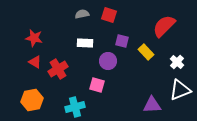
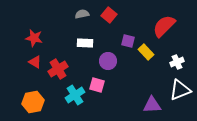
red square: rotated 21 degrees clockwise
purple square: moved 6 px right
white cross: rotated 24 degrees clockwise
orange hexagon: moved 1 px right, 2 px down
cyan cross: moved 12 px up; rotated 18 degrees counterclockwise
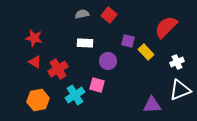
red semicircle: moved 2 px right, 1 px down
orange hexagon: moved 5 px right, 2 px up
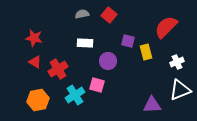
yellow rectangle: rotated 28 degrees clockwise
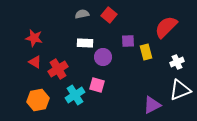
purple square: rotated 16 degrees counterclockwise
purple circle: moved 5 px left, 4 px up
purple triangle: rotated 24 degrees counterclockwise
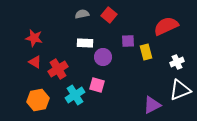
red semicircle: moved 1 px up; rotated 20 degrees clockwise
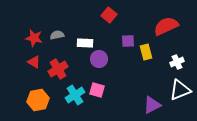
gray semicircle: moved 25 px left, 21 px down
purple circle: moved 4 px left, 2 px down
red triangle: moved 1 px left
pink square: moved 5 px down
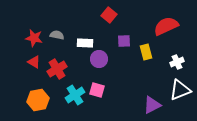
gray semicircle: rotated 24 degrees clockwise
purple square: moved 4 px left
red cross: moved 1 px left
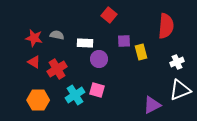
red semicircle: rotated 120 degrees clockwise
yellow rectangle: moved 5 px left
orange hexagon: rotated 10 degrees clockwise
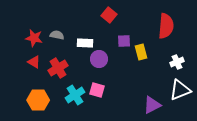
red cross: moved 1 px right, 1 px up
